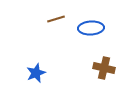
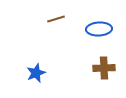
blue ellipse: moved 8 px right, 1 px down
brown cross: rotated 15 degrees counterclockwise
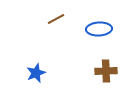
brown line: rotated 12 degrees counterclockwise
brown cross: moved 2 px right, 3 px down
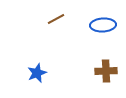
blue ellipse: moved 4 px right, 4 px up
blue star: moved 1 px right
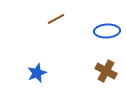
blue ellipse: moved 4 px right, 6 px down
brown cross: rotated 30 degrees clockwise
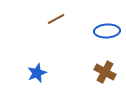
brown cross: moved 1 px left, 1 px down
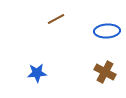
blue star: rotated 18 degrees clockwise
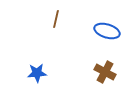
brown line: rotated 48 degrees counterclockwise
blue ellipse: rotated 20 degrees clockwise
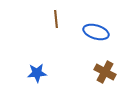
brown line: rotated 18 degrees counterclockwise
blue ellipse: moved 11 px left, 1 px down
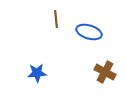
blue ellipse: moved 7 px left
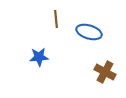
blue star: moved 2 px right, 16 px up
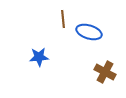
brown line: moved 7 px right
